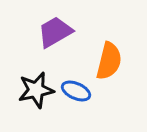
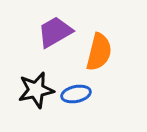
orange semicircle: moved 10 px left, 9 px up
blue ellipse: moved 3 px down; rotated 36 degrees counterclockwise
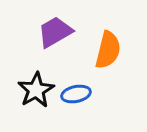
orange semicircle: moved 9 px right, 2 px up
black star: rotated 18 degrees counterclockwise
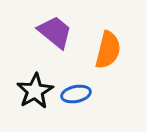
purple trapezoid: rotated 69 degrees clockwise
black star: moved 1 px left, 1 px down
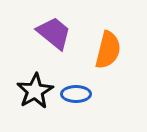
purple trapezoid: moved 1 px left, 1 px down
blue ellipse: rotated 12 degrees clockwise
